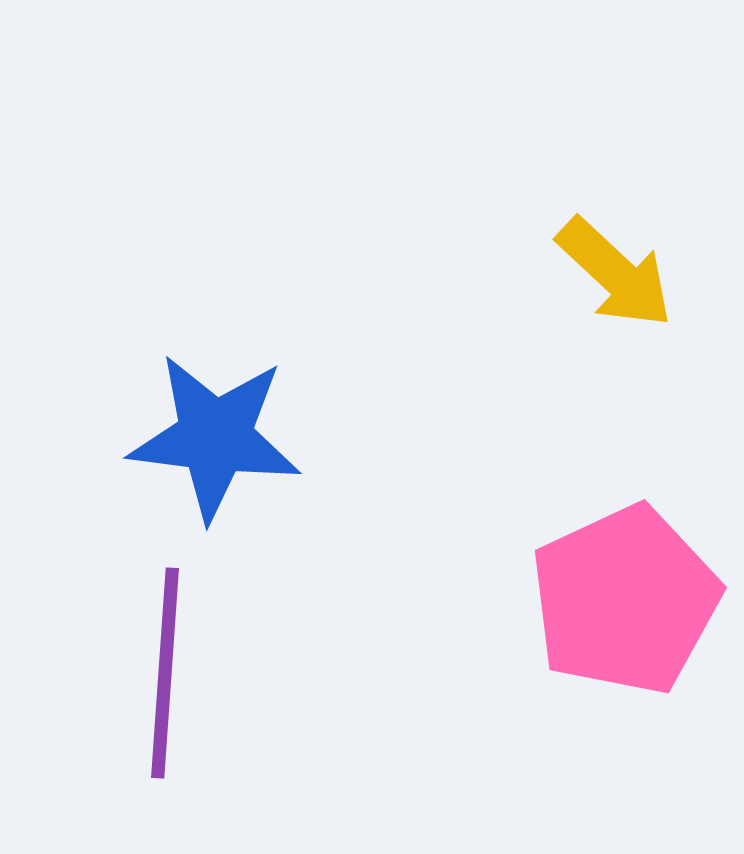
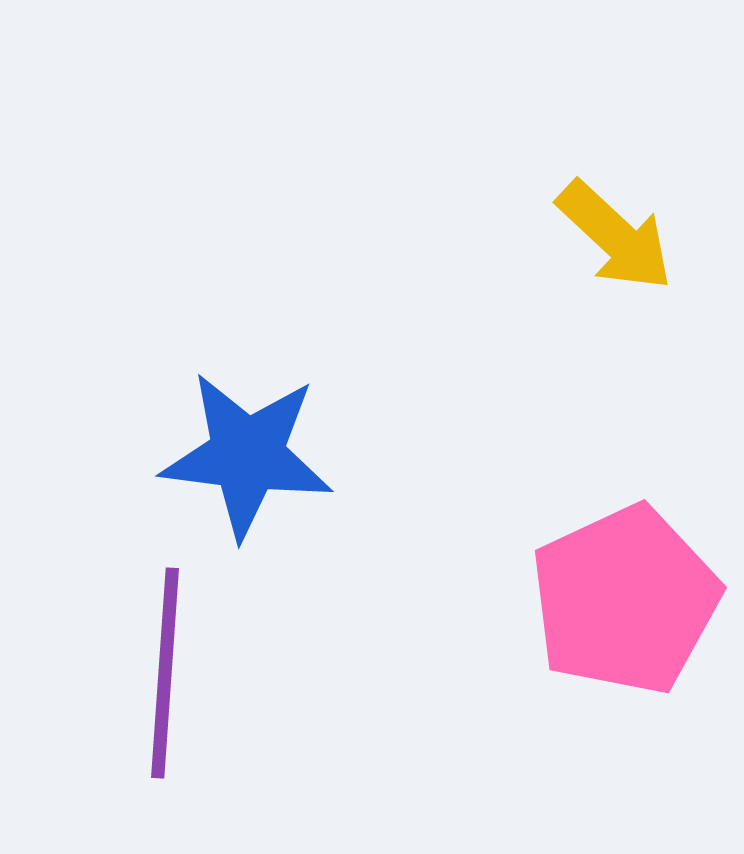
yellow arrow: moved 37 px up
blue star: moved 32 px right, 18 px down
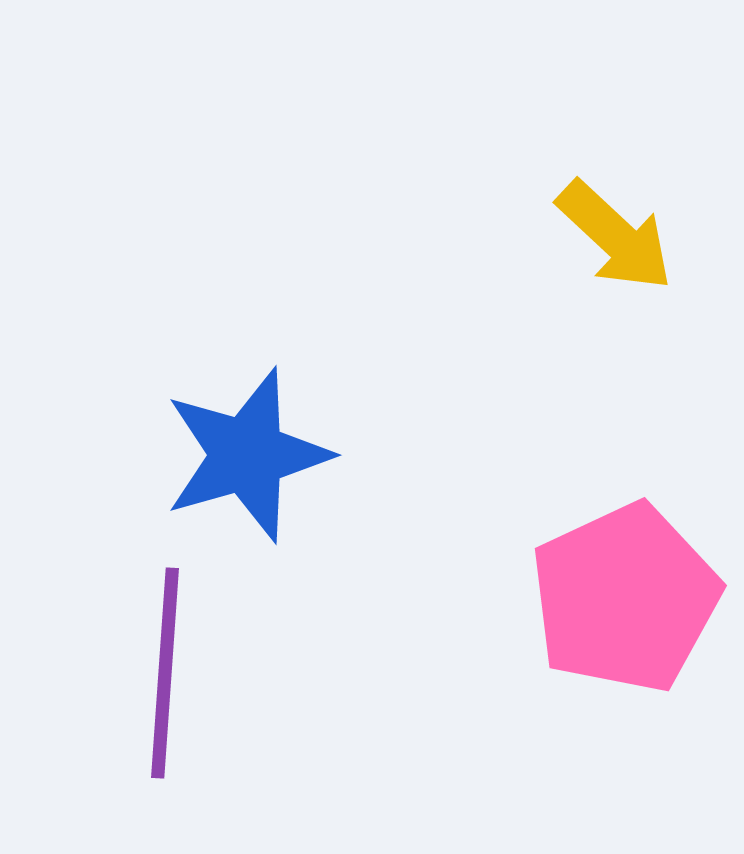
blue star: rotated 23 degrees counterclockwise
pink pentagon: moved 2 px up
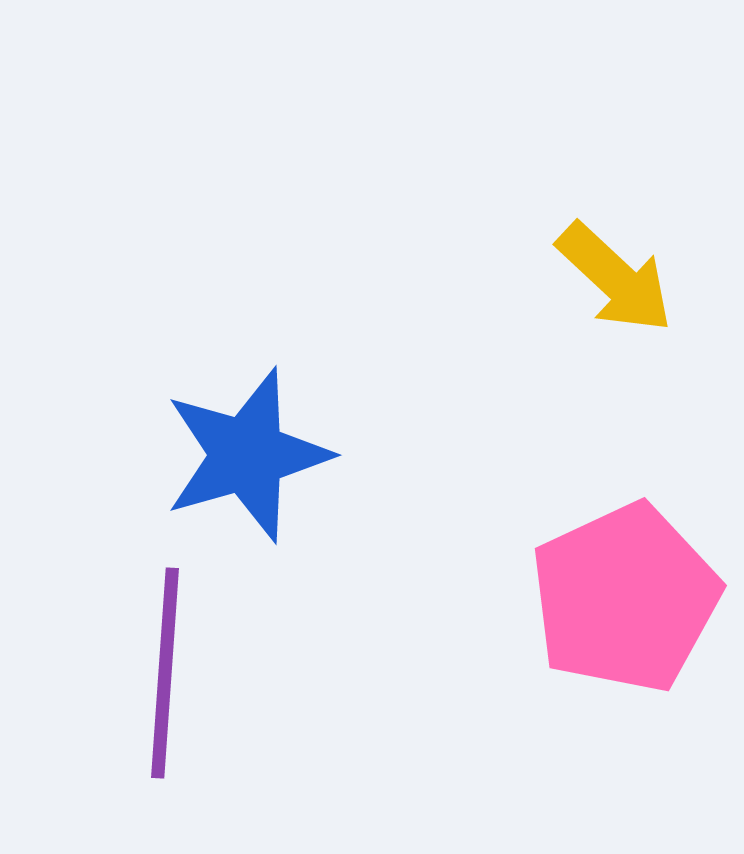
yellow arrow: moved 42 px down
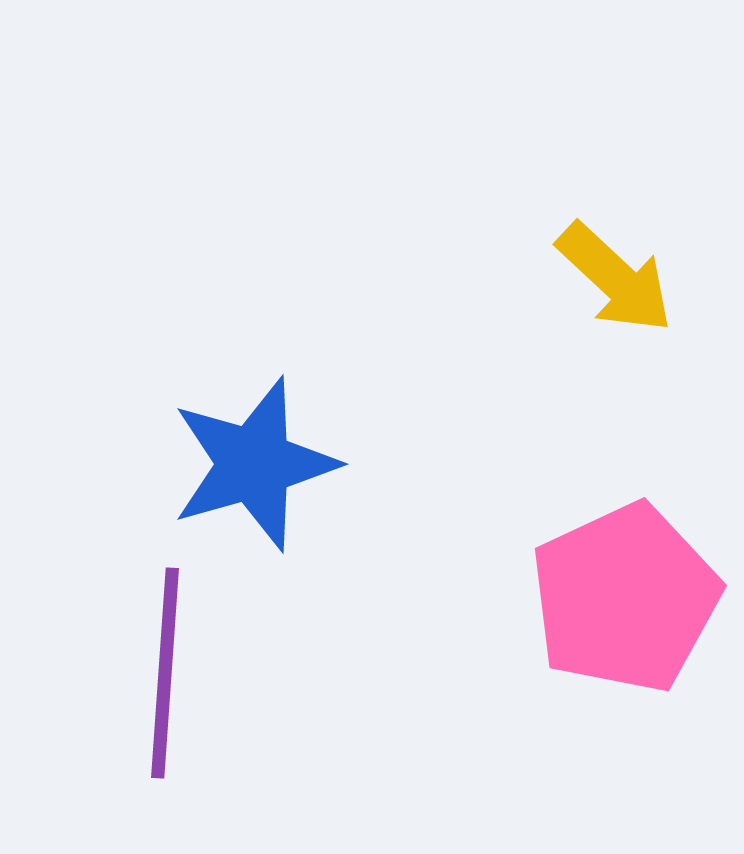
blue star: moved 7 px right, 9 px down
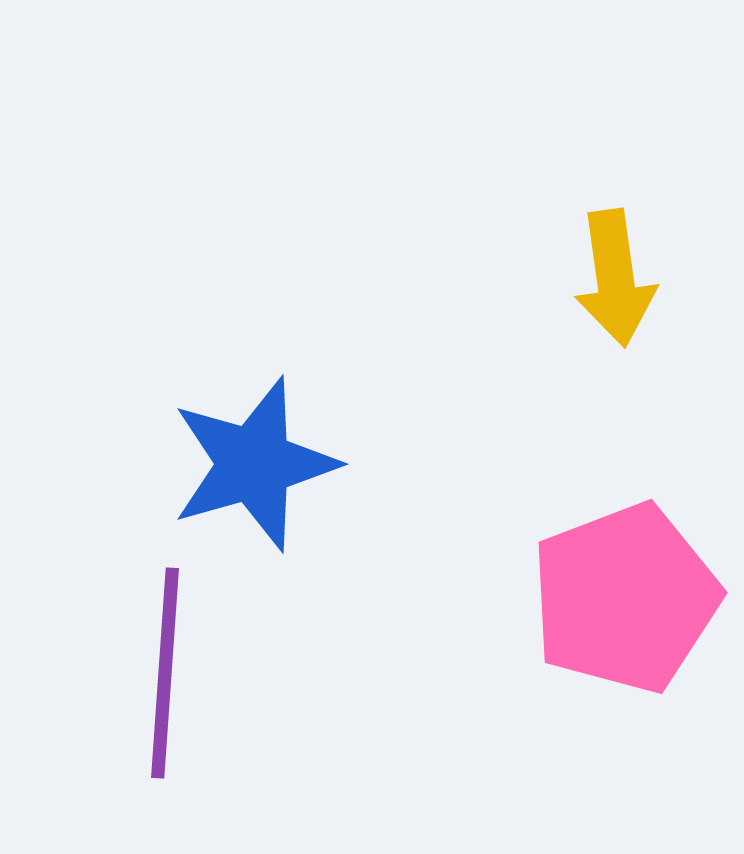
yellow arrow: rotated 39 degrees clockwise
pink pentagon: rotated 4 degrees clockwise
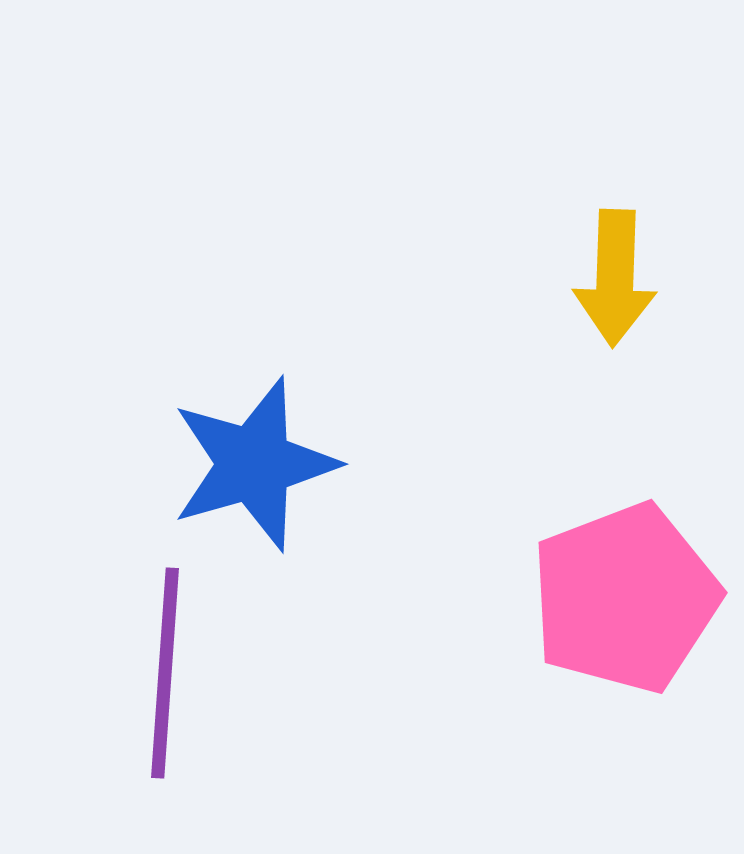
yellow arrow: rotated 10 degrees clockwise
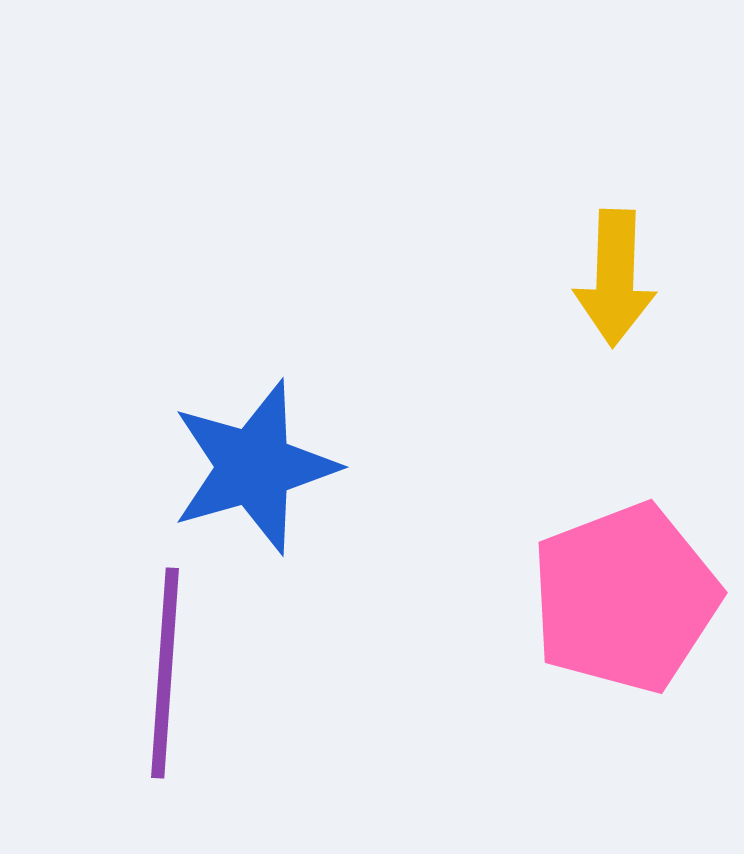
blue star: moved 3 px down
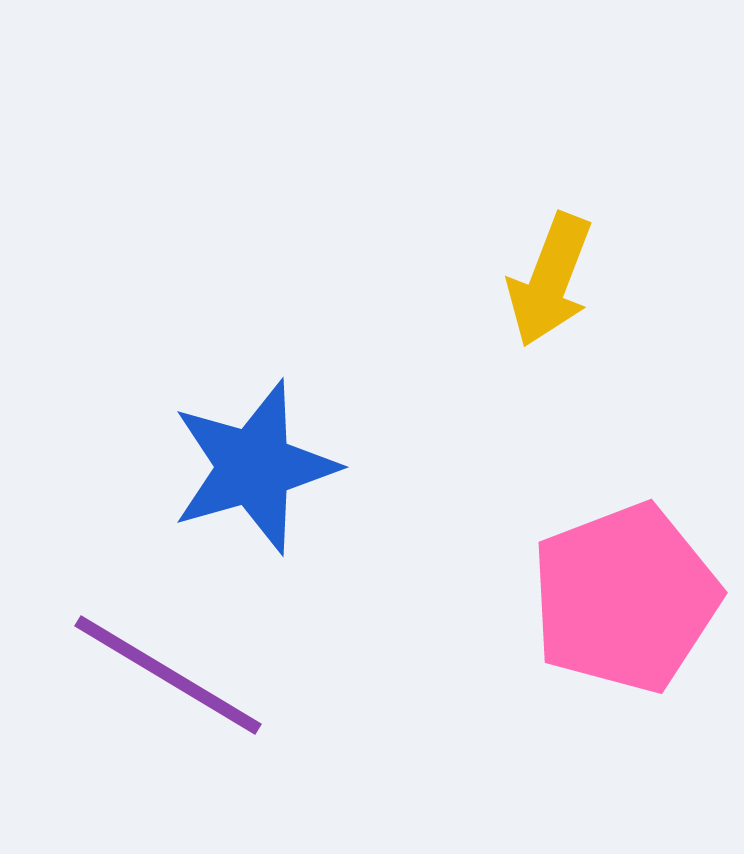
yellow arrow: moved 65 px left, 2 px down; rotated 19 degrees clockwise
purple line: moved 3 px right, 2 px down; rotated 63 degrees counterclockwise
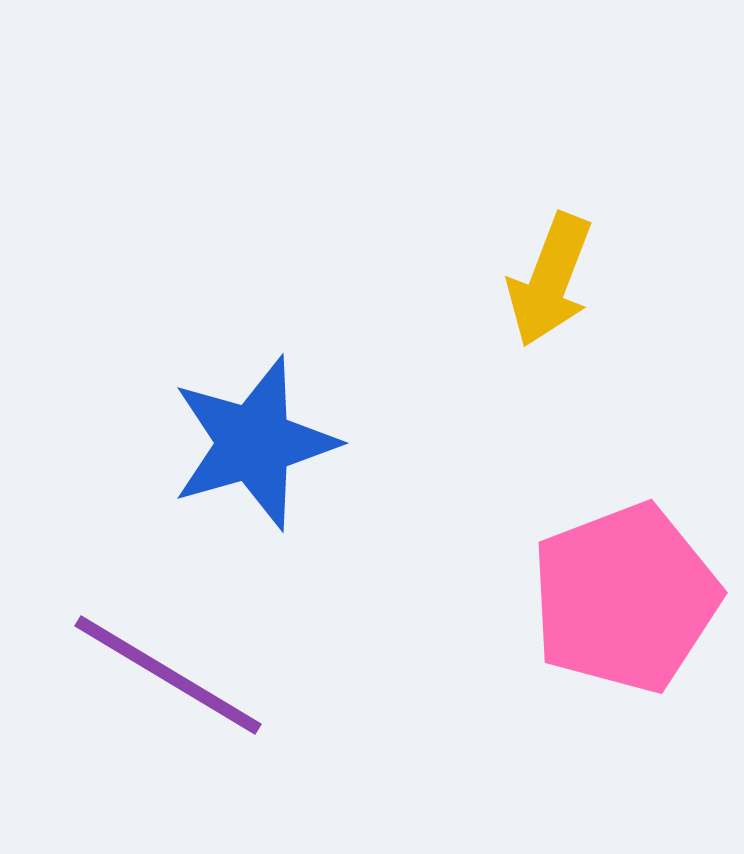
blue star: moved 24 px up
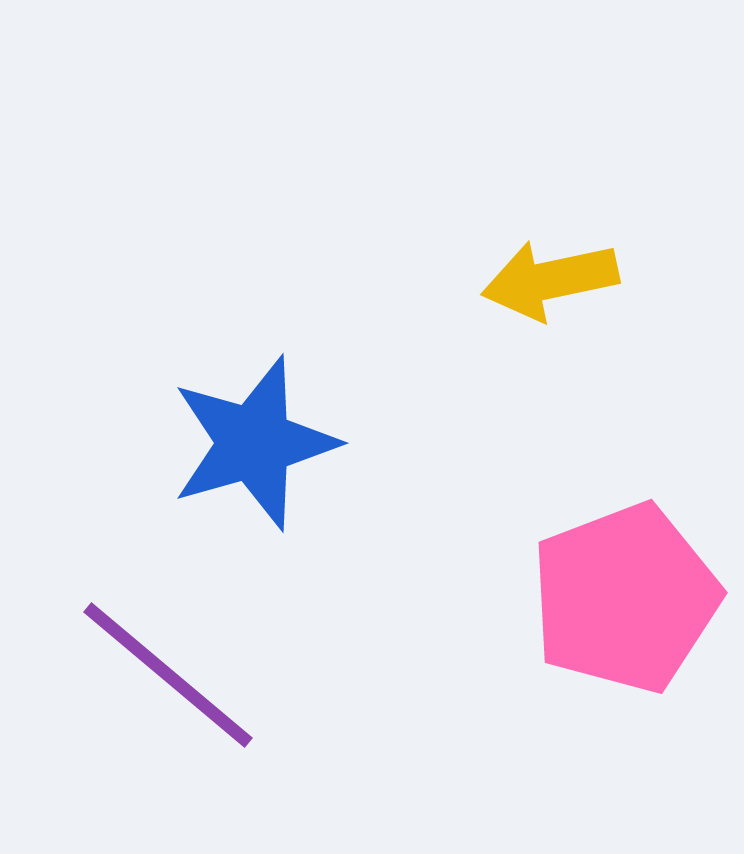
yellow arrow: rotated 57 degrees clockwise
purple line: rotated 9 degrees clockwise
